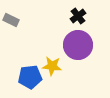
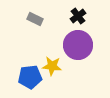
gray rectangle: moved 24 px right, 1 px up
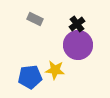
black cross: moved 1 px left, 8 px down
yellow star: moved 3 px right, 4 px down
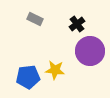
purple circle: moved 12 px right, 6 px down
blue pentagon: moved 2 px left
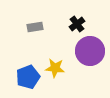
gray rectangle: moved 8 px down; rotated 35 degrees counterclockwise
yellow star: moved 2 px up
blue pentagon: rotated 15 degrees counterclockwise
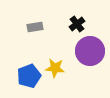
blue pentagon: moved 1 px right, 1 px up
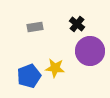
black cross: rotated 14 degrees counterclockwise
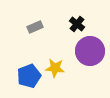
gray rectangle: rotated 14 degrees counterclockwise
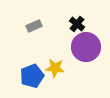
gray rectangle: moved 1 px left, 1 px up
purple circle: moved 4 px left, 4 px up
blue pentagon: moved 3 px right
